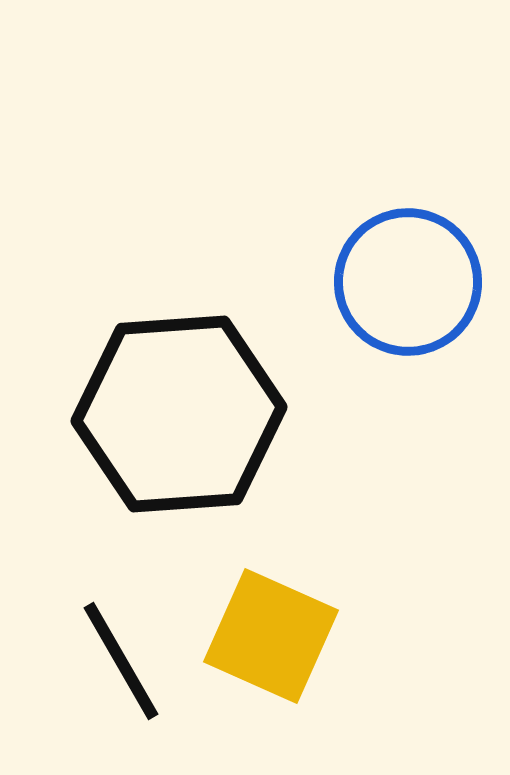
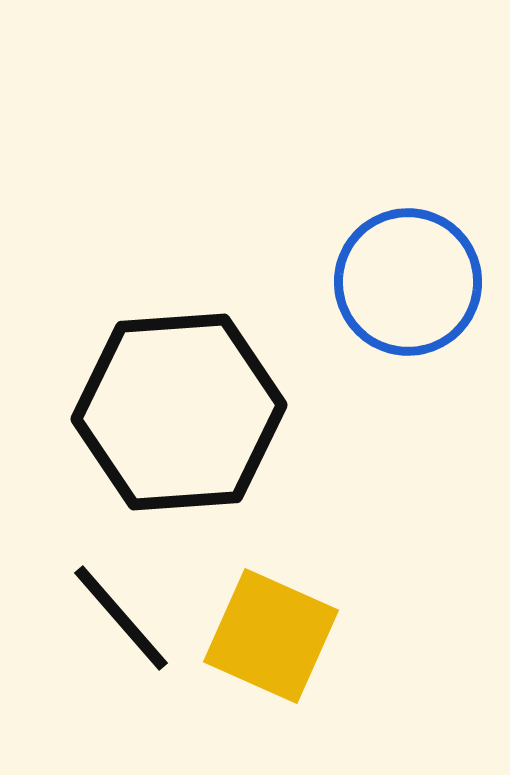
black hexagon: moved 2 px up
black line: moved 43 px up; rotated 11 degrees counterclockwise
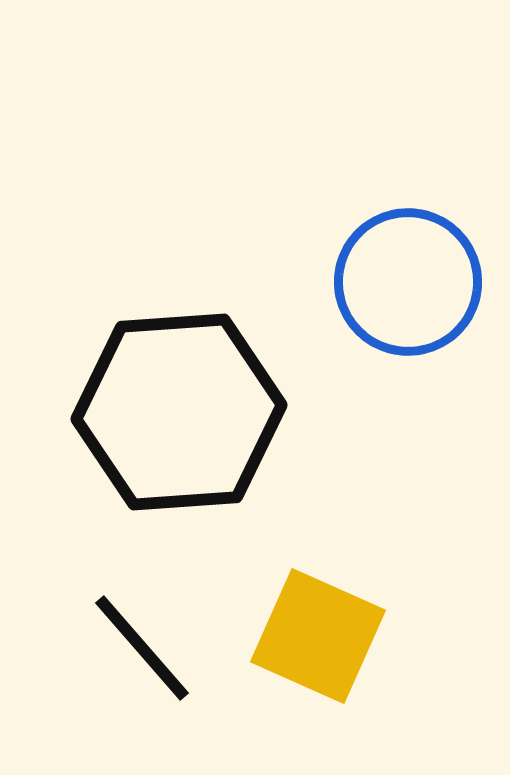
black line: moved 21 px right, 30 px down
yellow square: moved 47 px right
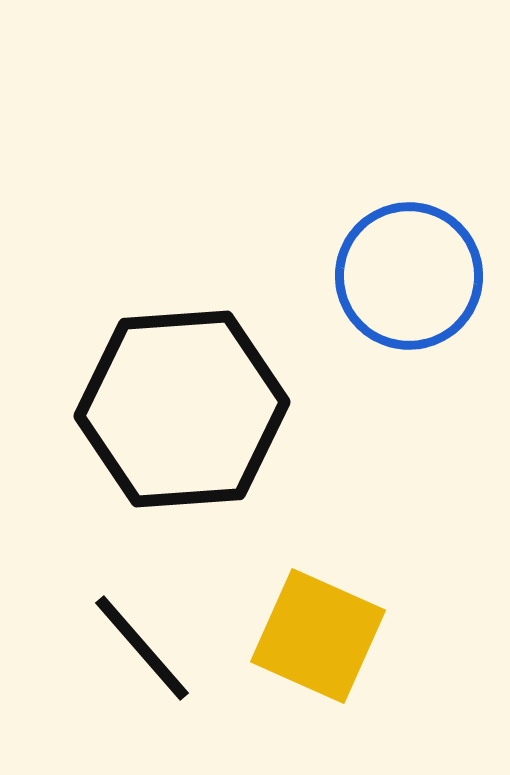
blue circle: moved 1 px right, 6 px up
black hexagon: moved 3 px right, 3 px up
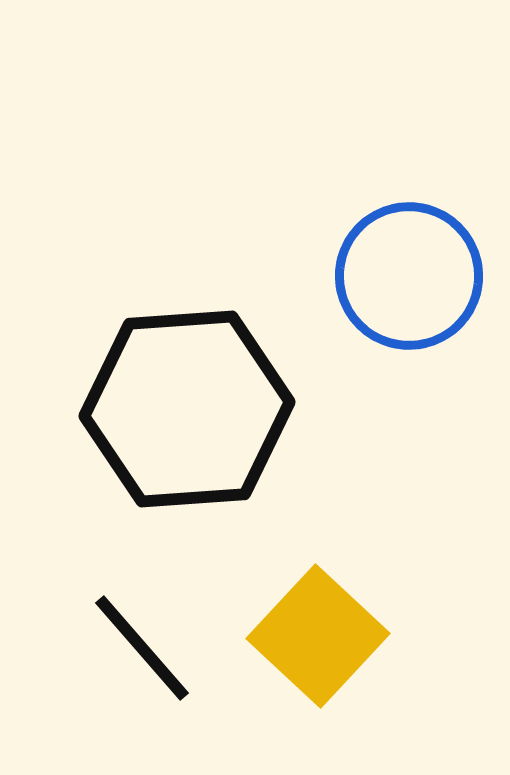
black hexagon: moved 5 px right
yellow square: rotated 19 degrees clockwise
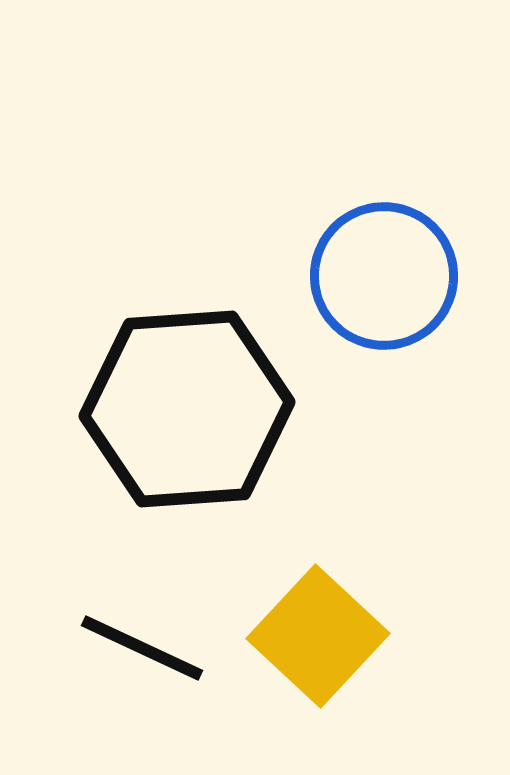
blue circle: moved 25 px left
black line: rotated 24 degrees counterclockwise
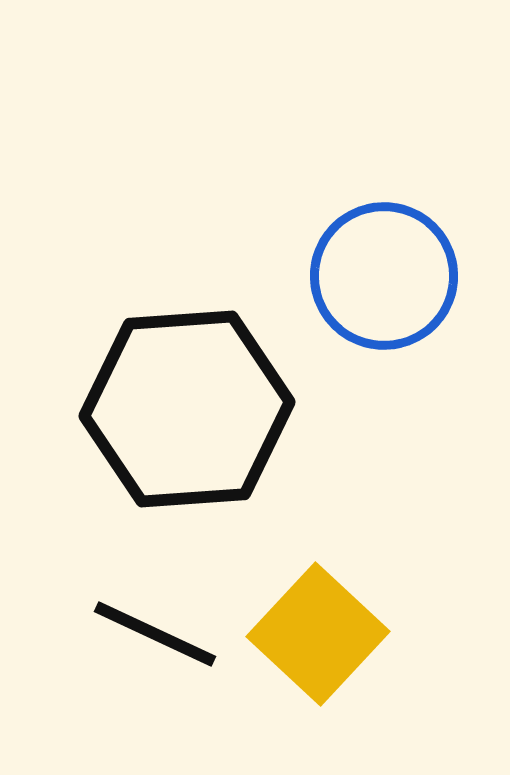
yellow square: moved 2 px up
black line: moved 13 px right, 14 px up
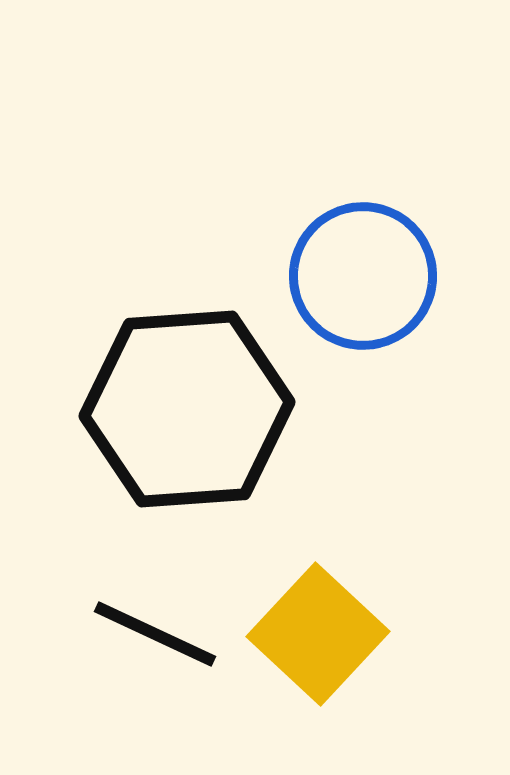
blue circle: moved 21 px left
